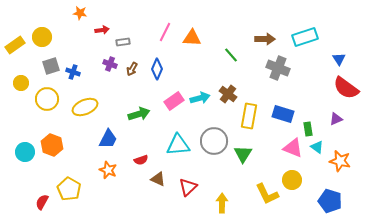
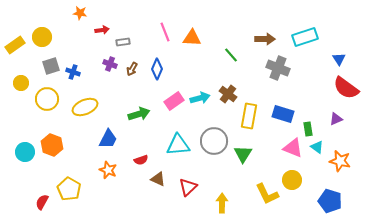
pink line at (165, 32): rotated 48 degrees counterclockwise
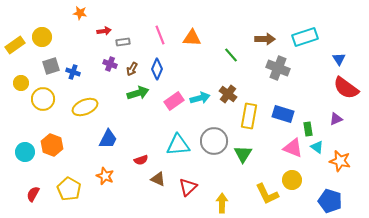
red arrow at (102, 30): moved 2 px right, 1 px down
pink line at (165, 32): moved 5 px left, 3 px down
yellow circle at (47, 99): moved 4 px left
green arrow at (139, 114): moved 1 px left, 21 px up
orange star at (108, 170): moved 3 px left, 6 px down
red semicircle at (42, 202): moved 9 px left, 8 px up
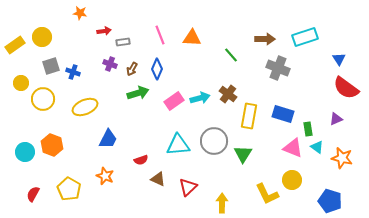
orange star at (340, 161): moved 2 px right, 3 px up
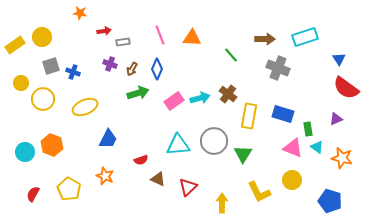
yellow L-shape at (267, 194): moved 8 px left, 2 px up
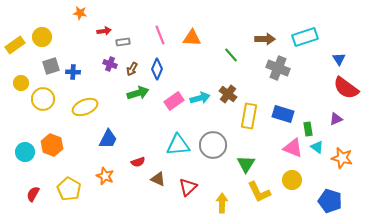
blue cross at (73, 72): rotated 16 degrees counterclockwise
gray circle at (214, 141): moved 1 px left, 4 px down
green triangle at (243, 154): moved 3 px right, 10 px down
red semicircle at (141, 160): moved 3 px left, 2 px down
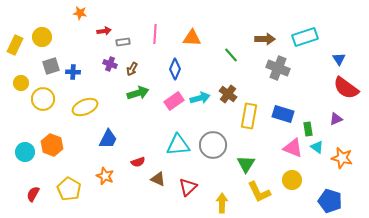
pink line at (160, 35): moved 5 px left, 1 px up; rotated 24 degrees clockwise
yellow rectangle at (15, 45): rotated 30 degrees counterclockwise
blue diamond at (157, 69): moved 18 px right
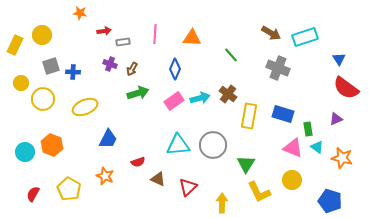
yellow circle at (42, 37): moved 2 px up
brown arrow at (265, 39): moved 6 px right, 6 px up; rotated 30 degrees clockwise
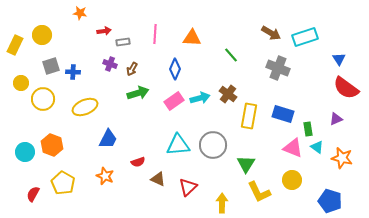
yellow pentagon at (69, 189): moved 6 px left, 6 px up
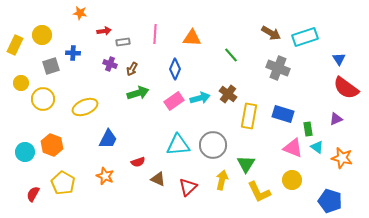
blue cross at (73, 72): moved 19 px up
yellow arrow at (222, 203): moved 23 px up; rotated 12 degrees clockwise
